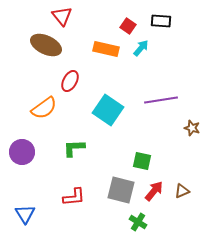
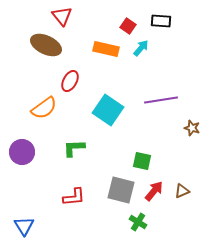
blue triangle: moved 1 px left, 12 px down
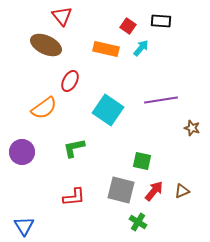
green L-shape: rotated 10 degrees counterclockwise
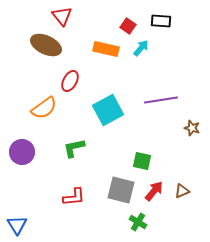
cyan square: rotated 28 degrees clockwise
blue triangle: moved 7 px left, 1 px up
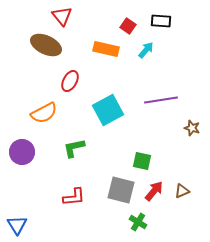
cyan arrow: moved 5 px right, 2 px down
orange semicircle: moved 5 px down; rotated 8 degrees clockwise
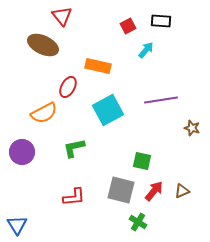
red square: rotated 28 degrees clockwise
brown ellipse: moved 3 px left
orange rectangle: moved 8 px left, 17 px down
red ellipse: moved 2 px left, 6 px down
